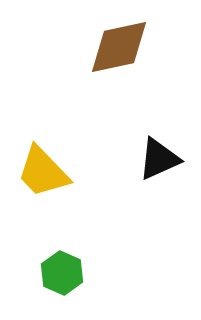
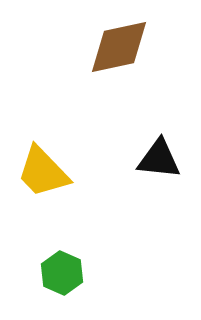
black triangle: rotated 30 degrees clockwise
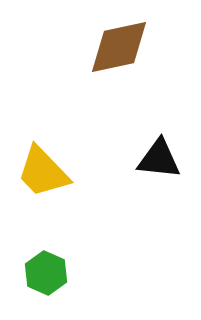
green hexagon: moved 16 px left
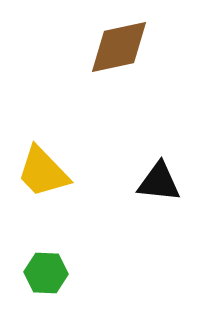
black triangle: moved 23 px down
green hexagon: rotated 21 degrees counterclockwise
